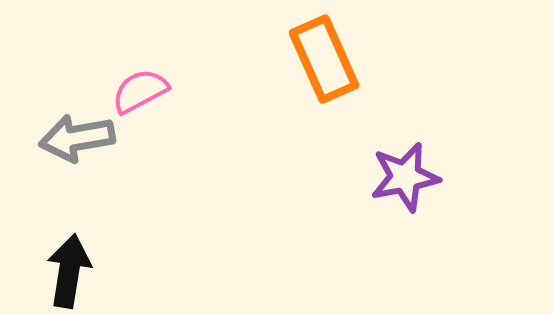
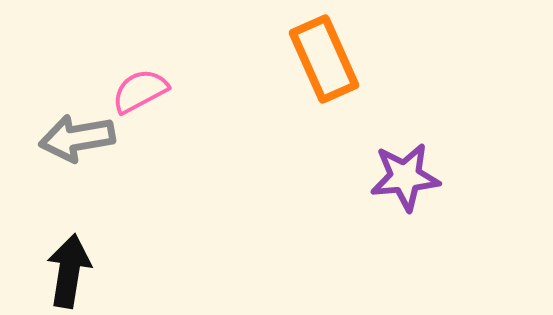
purple star: rotated 6 degrees clockwise
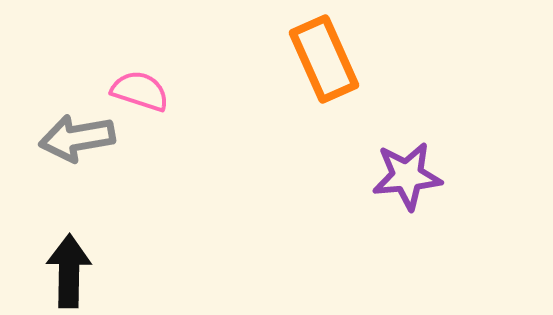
pink semicircle: rotated 46 degrees clockwise
purple star: moved 2 px right, 1 px up
black arrow: rotated 8 degrees counterclockwise
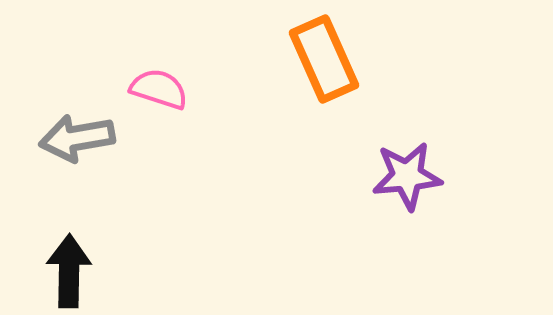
pink semicircle: moved 19 px right, 2 px up
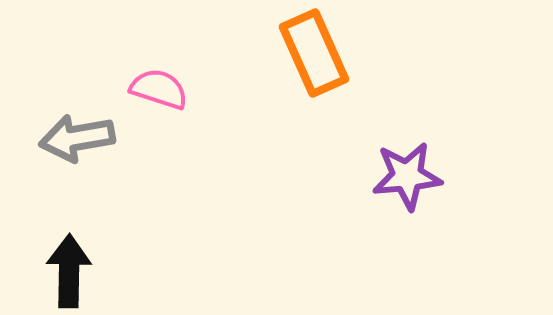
orange rectangle: moved 10 px left, 6 px up
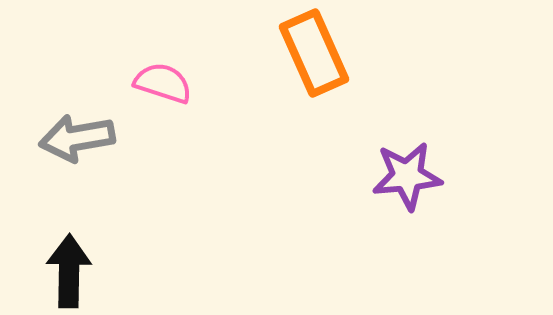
pink semicircle: moved 4 px right, 6 px up
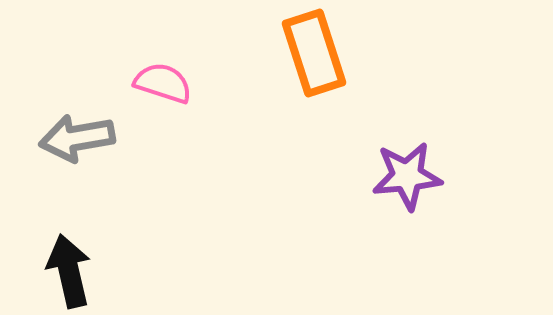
orange rectangle: rotated 6 degrees clockwise
black arrow: rotated 14 degrees counterclockwise
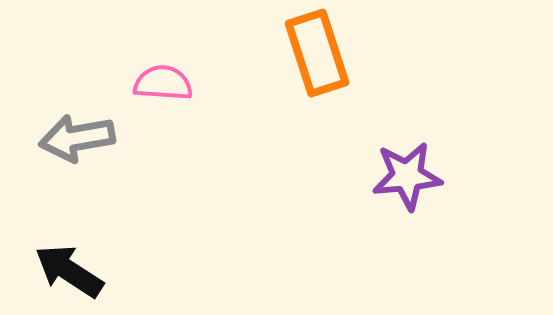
orange rectangle: moved 3 px right
pink semicircle: rotated 14 degrees counterclockwise
black arrow: rotated 44 degrees counterclockwise
